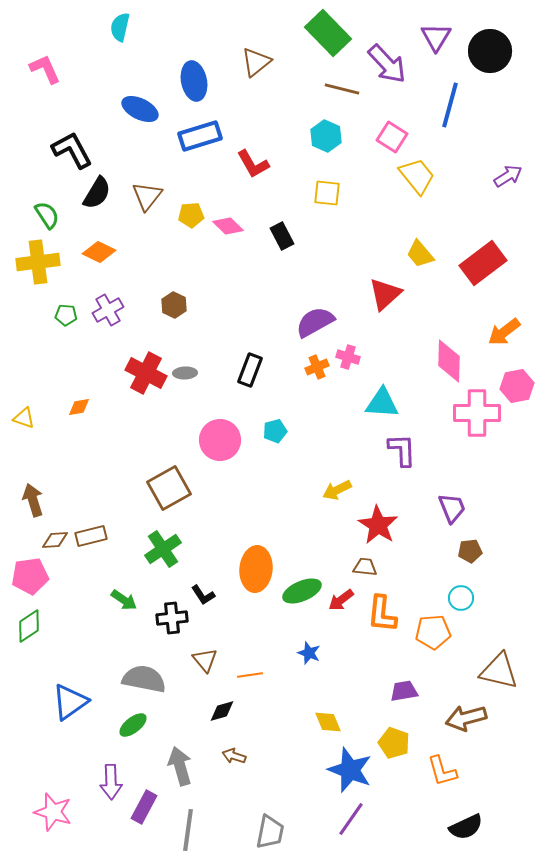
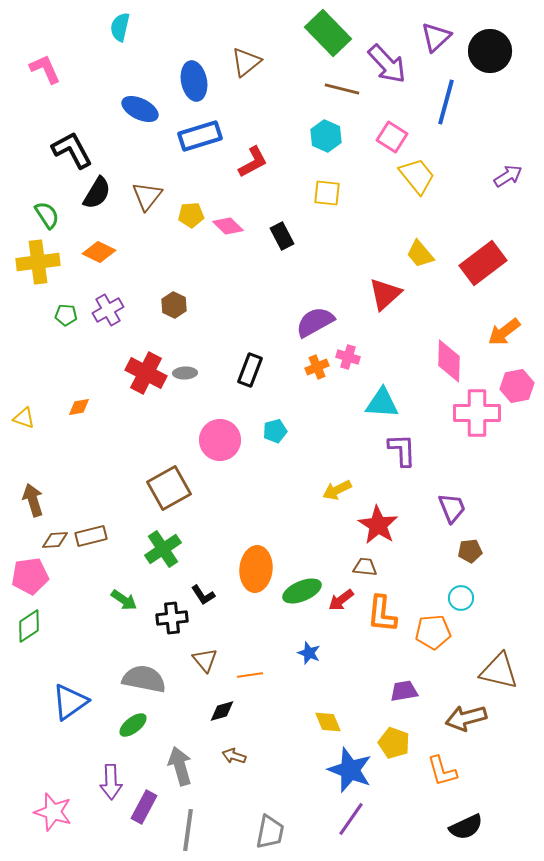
purple triangle at (436, 37): rotated 16 degrees clockwise
brown triangle at (256, 62): moved 10 px left
blue line at (450, 105): moved 4 px left, 3 px up
red L-shape at (253, 164): moved 2 px up; rotated 88 degrees counterclockwise
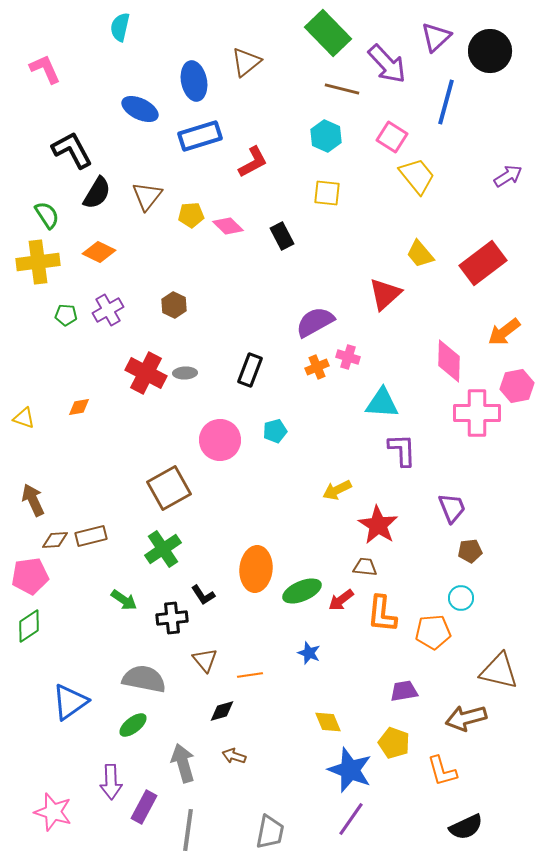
brown arrow at (33, 500): rotated 8 degrees counterclockwise
gray arrow at (180, 766): moved 3 px right, 3 px up
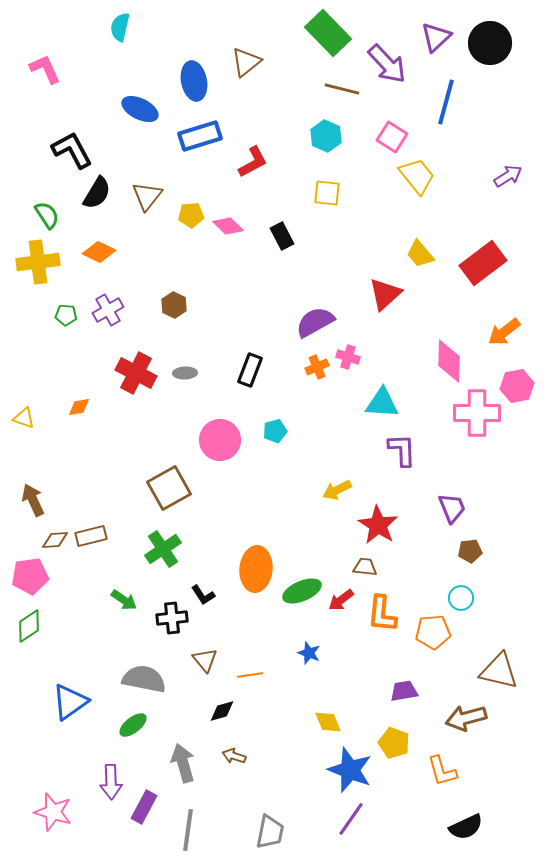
black circle at (490, 51): moved 8 px up
red cross at (146, 373): moved 10 px left
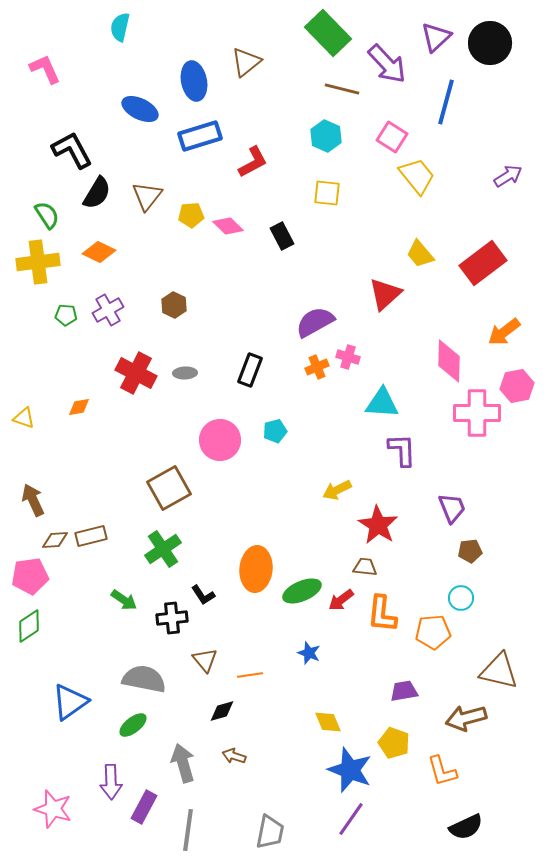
pink star at (53, 812): moved 3 px up
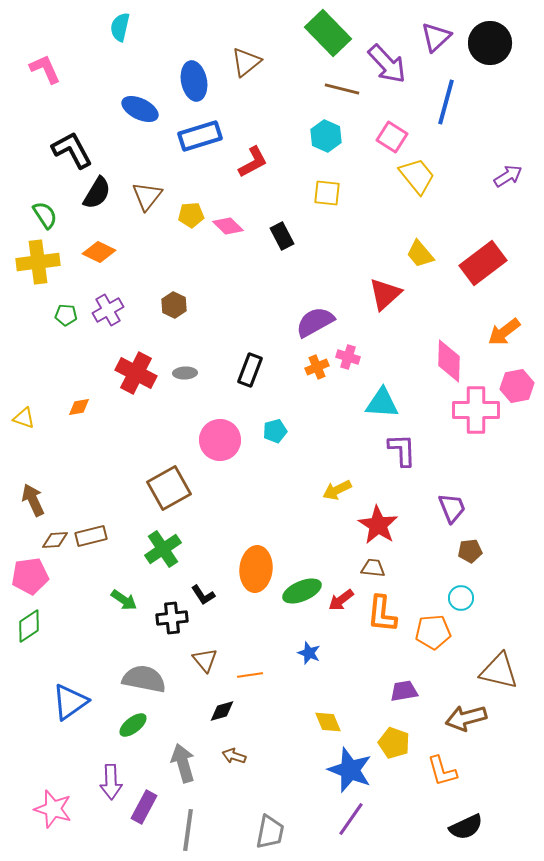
green semicircle at (47, 215): moved 2 px left
pink cross at (477, 413): moved 1 px left, 3 px up
brown trapezoid at (365, 567): moved 8 px right, 1 px down
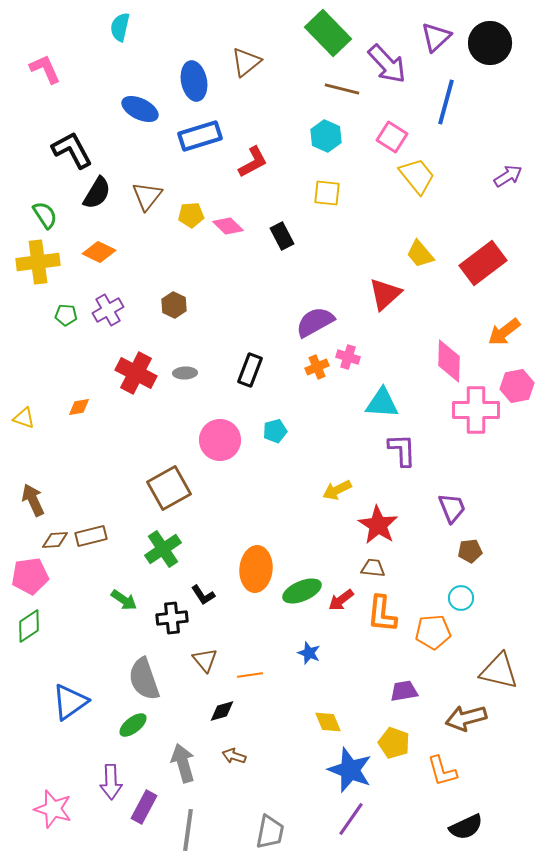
gray semicircle at (144, 679): rotated 120 degrees counterclockwise
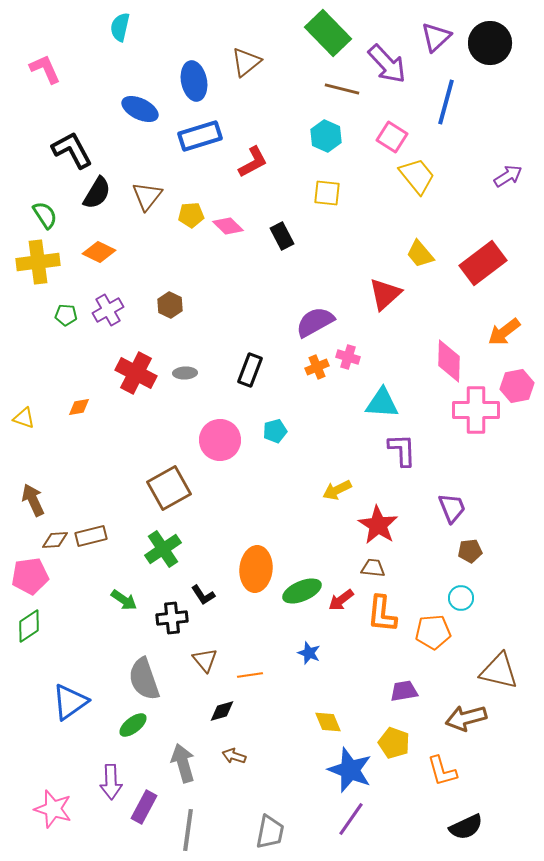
brown hexagon at (174, 305): moved 4 px left
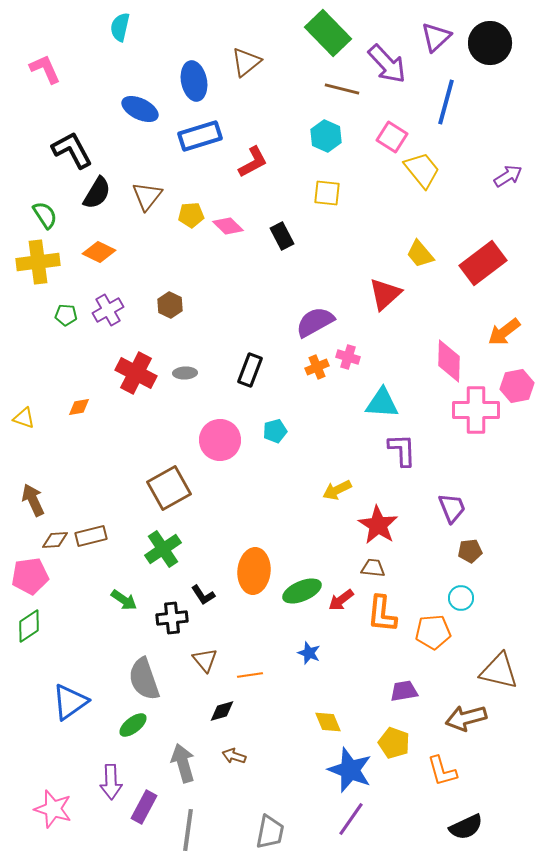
yellow trapezoid at (417, 176): moved 5 px right, 6 px up
orange ellipse at (256, 569): moved 2 px left, 2 px down
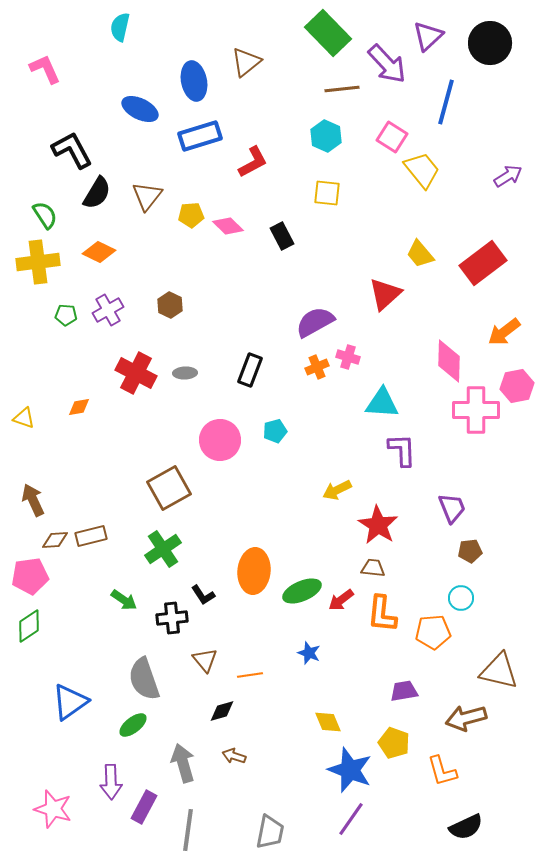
purple triangle at (436, 37): moved 8 px left, 1 px up
brown line at (342, 89): rotated 20 degrees counterclockwise
